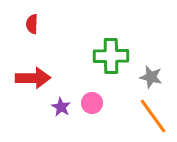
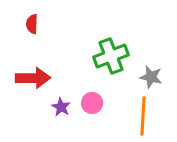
green cross: rotated 20 degrees counterclockwise
orange line: moved 10 px left; rotated 39 degrees clockwise
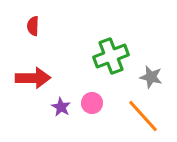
red semicircle: moved 1 px right, 2 px down
orange line: rotated 45 degrees counterclockwise
